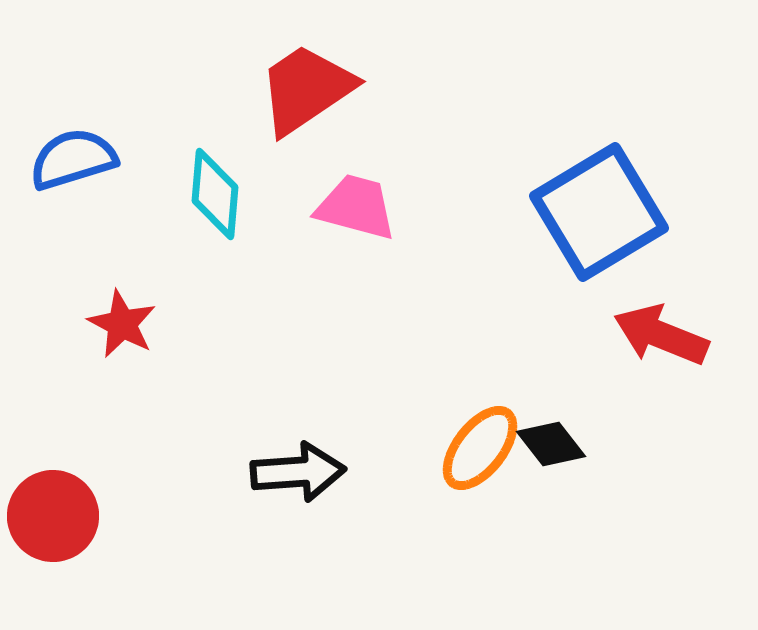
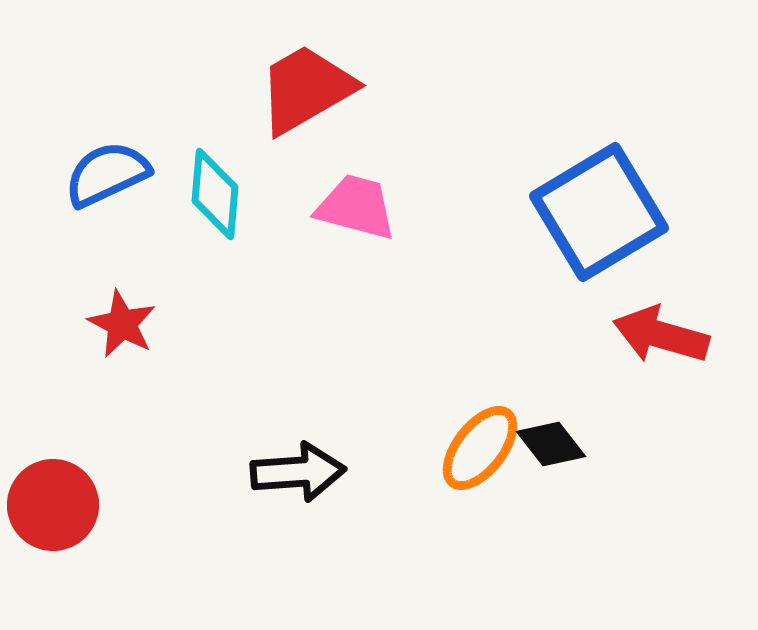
red trapezoid: rotated 4 degrees clockwise
blue semicircle: moved 34 px right, 15 px down; rotated 8 degrees counterclockwise
red arrow: rotated 6 degrees counterclockwise
red circle: moved 11 px up
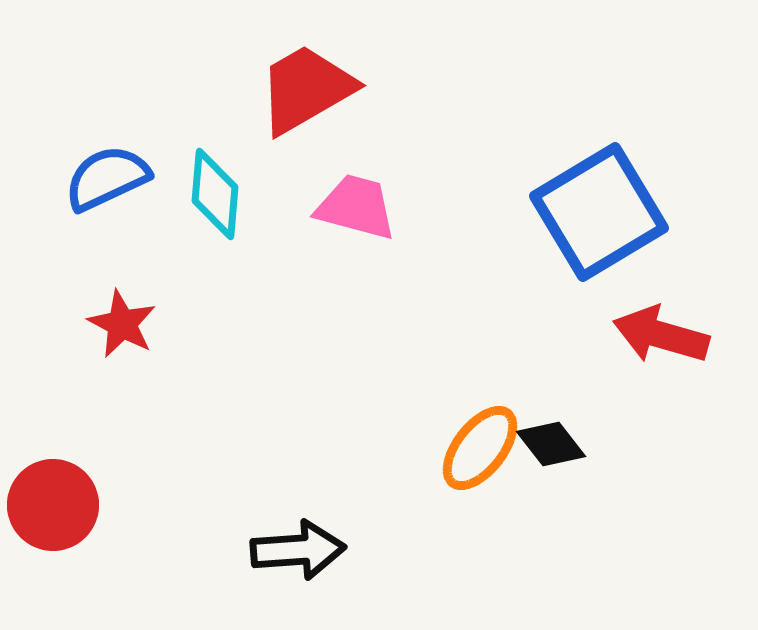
blue semicircle: moved 4 px down
black arrow: moved 78 px down
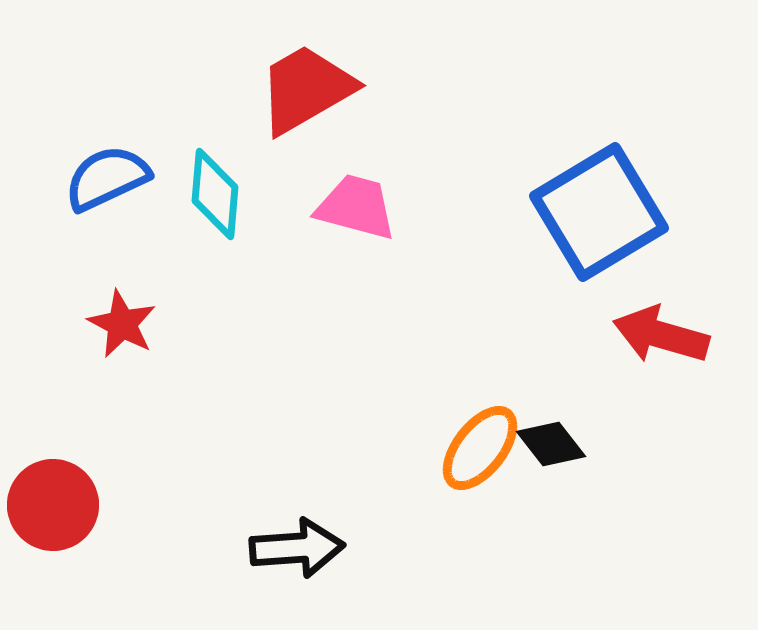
black arrow: moved 1 px left, 2 px up
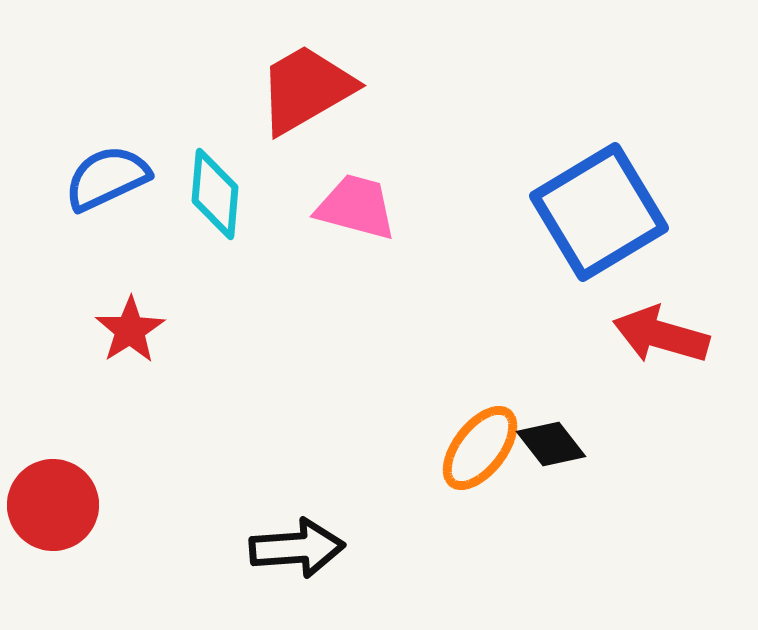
red star: moved 8 px right, 6 px down; rotated 12 degrees clockwise
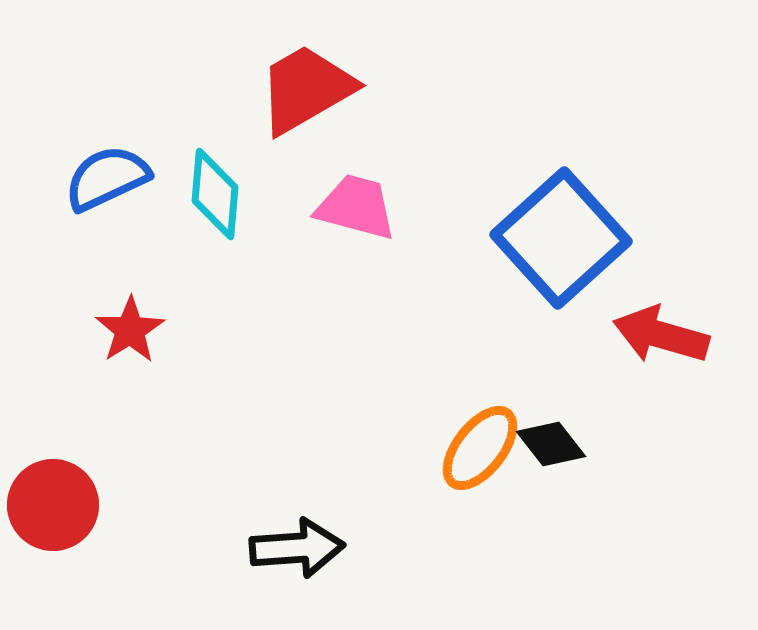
blue square: moved 38 px left, 26 px down; rotated 11 degrees counterclockwise
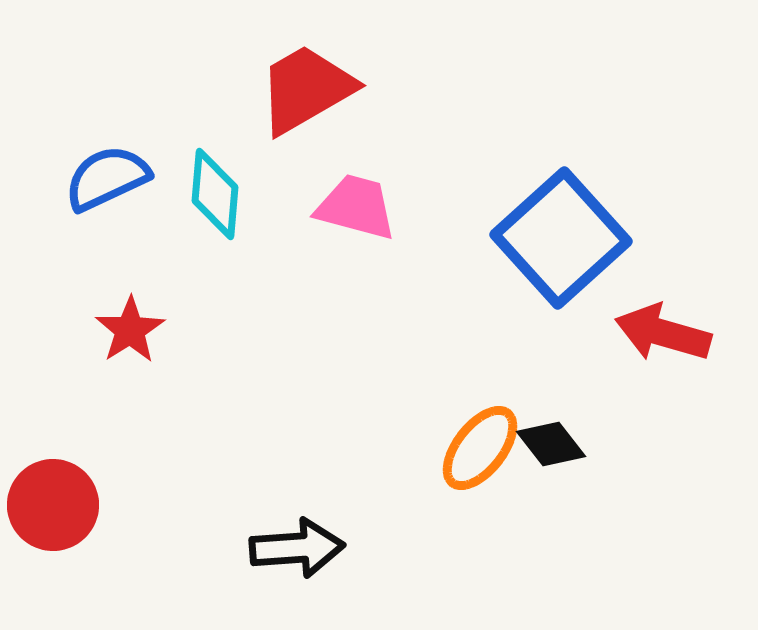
red arrow: moved 2 px right, 2 px up
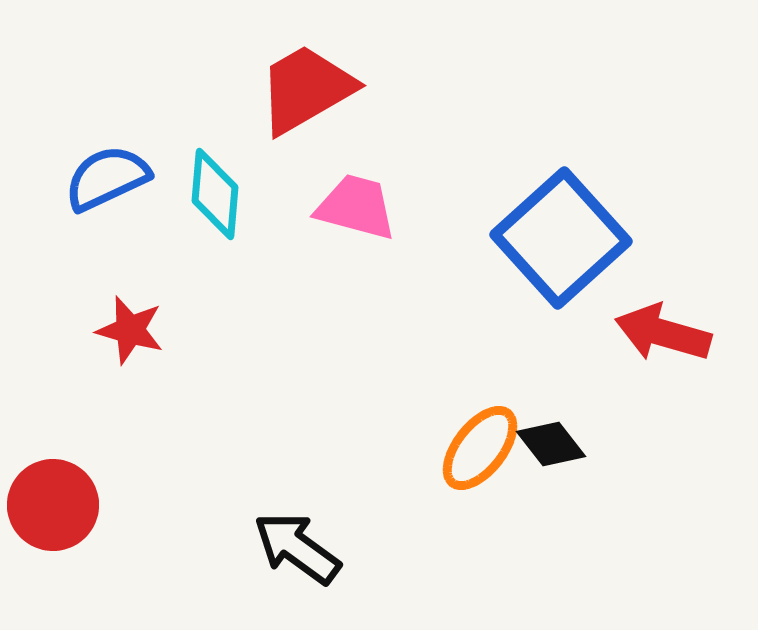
red star: rotated 24 degrees counterclockwise
black arrow: rotated 140 degrees counterclockwise
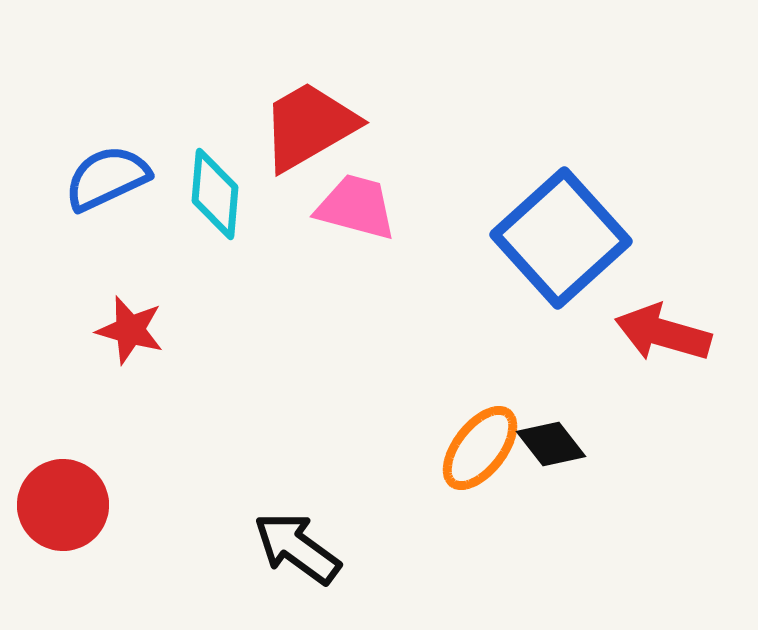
red trapezoid: moved 3 px right, 37 px down
red circle: moved 10 px right
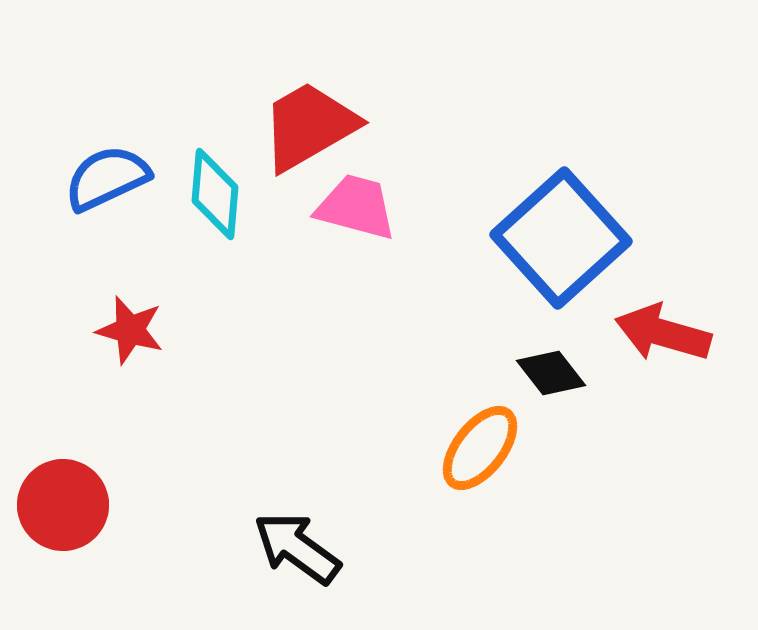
black diamond: moved 71 px up
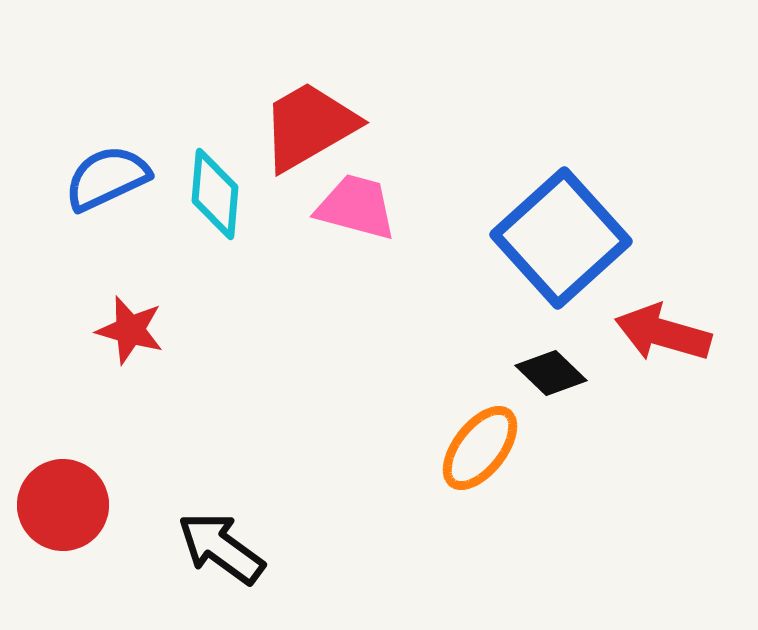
black diamond: rotated 8 degrees counterclockwise
black arrow: moved 76 px left
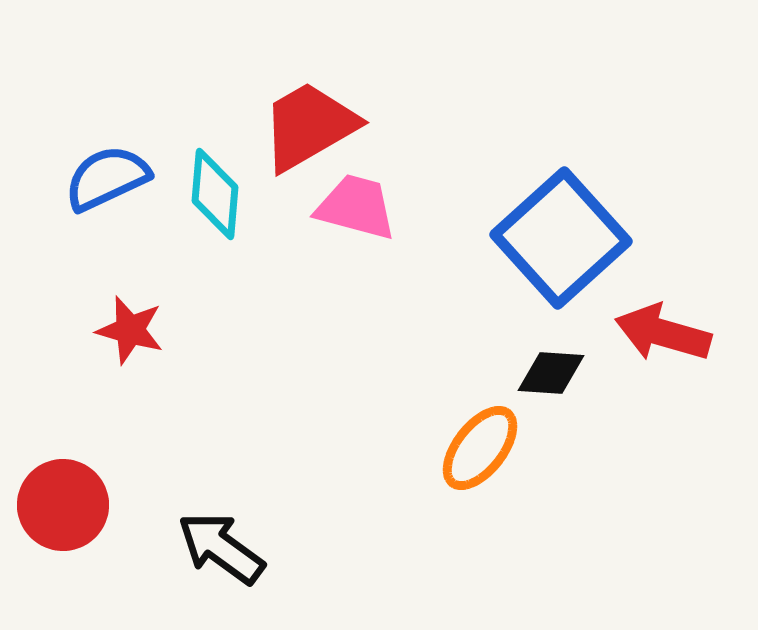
black diamond: rotated 40 degrees counterclockwise
